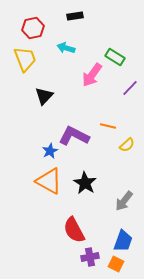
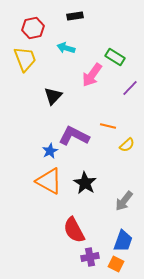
black triangle: moved 9 px right
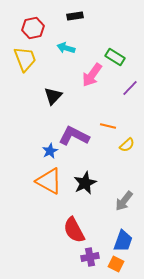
black star: rotated 15 degrees clockwise
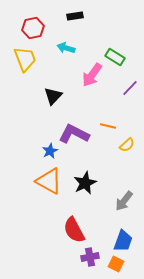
purple L-shape: moved 2 px up
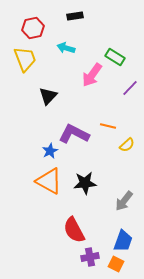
black triangle: moved 5 px left
black star: rotated 20 degrees clockwise
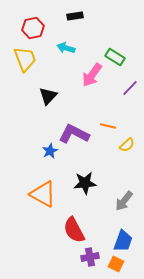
orange triangle: moved 6 px left, 13 px down
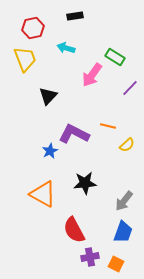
blue trapezoid: moved 9 px up
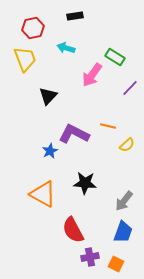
black star: rotated 10 degrees clockwise
red semicircle: moved 1 px left
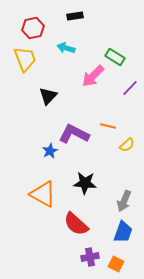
pink arrow: moved 1 px right, 1 px down; rotated 10 degrees clockwise
gray arrow: rotated 15 degrees counterclockwise
red semicircle: moved 3 px right, 6 px up; rotated 20 degrees counterclockwise
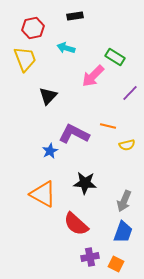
purple line: moved 5 px down
yellow semicircle: rotated 28 degrees clockwise
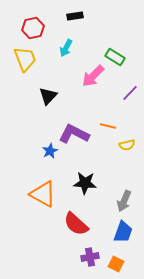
cyan arrow: rotated 78 degrees counterclockwise
